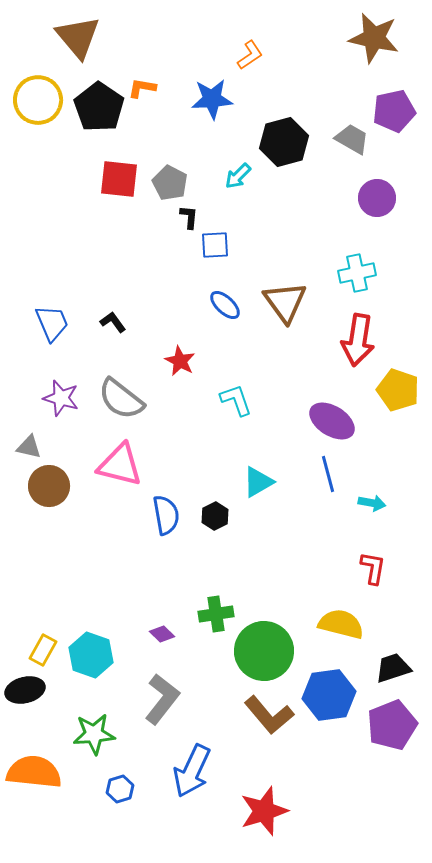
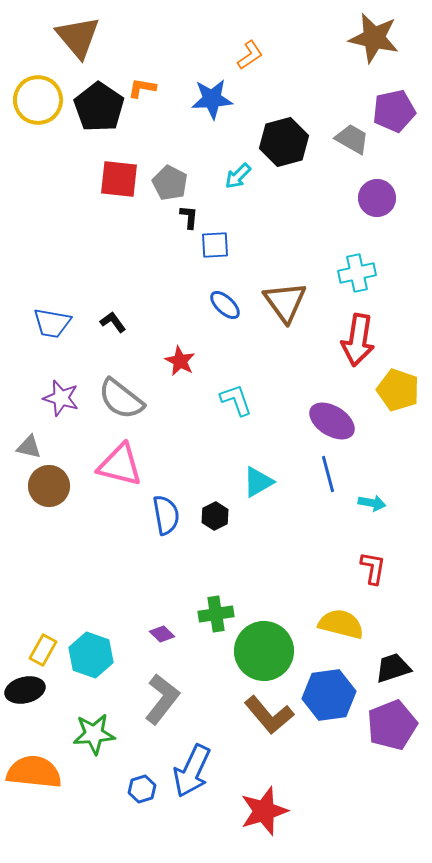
blue trapezoid at (52, 323): rotated 123 degrees clockwise
blue hexagon at (120, 789): moved 22 px right
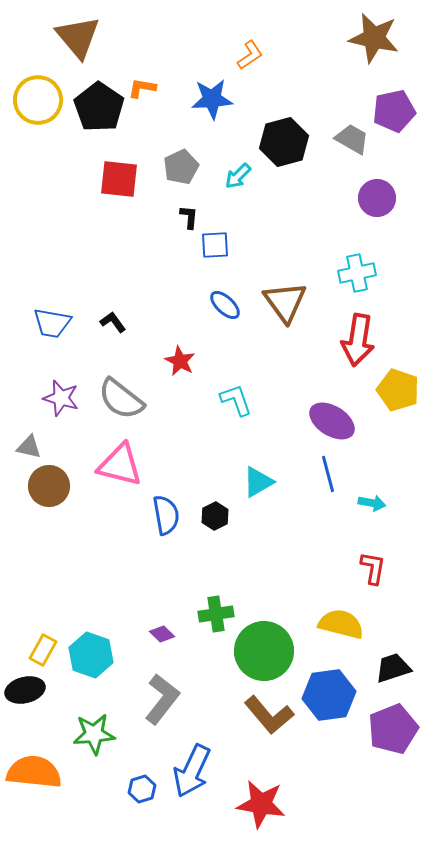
gray pentagon at (170, 183): moved 11 px right, 16 px up; rotated 20 degrees clockwise
purple pentagon at (392, 725): moved 1 px right, 4 px down
red star at (264, 811): moved 3 px left, 7 px up; rotated 27 degrees clockwise
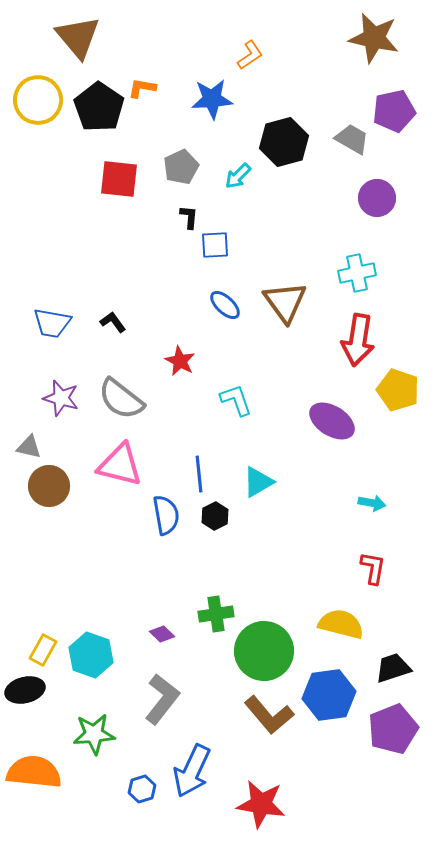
blue line at (328, 474): moved 129 px left; rotated 9 degrees clockwise
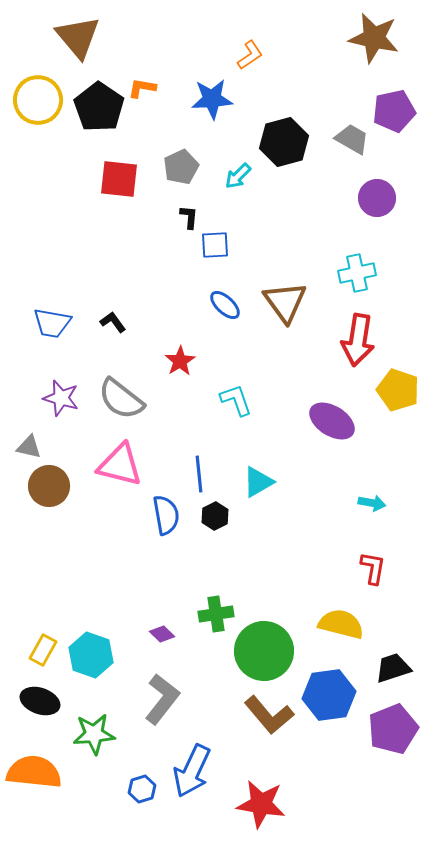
red star at (180, 361): rotated 12 degrees clockwise
black ellipse at (25, 690): moved 15 px right, 11 px down; rotated 33 degrees clockwise
